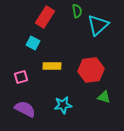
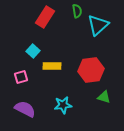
cyan square: moved 8 px down; rotated 16 degrees clockwise
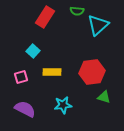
green semicircle: rotated 104 degrees clockwise
yellow rectangle: moved 6 px down
red hexagon: moved 1 px right, 2 px down
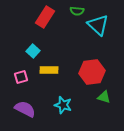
cyan triangle: rotated 35 degrees counterclockwise
yellow rectangle: moved 3 px left, 2 px up
cyan star: rotated 24 degrees clockwise
